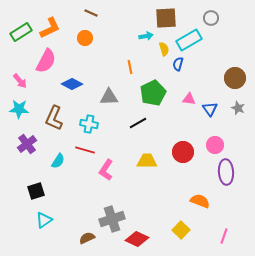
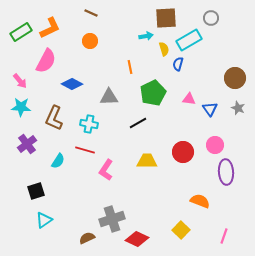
orange circle: moved 5 px right, 3 px down
cyan star: moved 2 px right, 2 px up
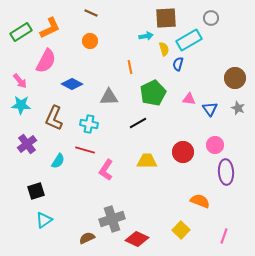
cyan star: moved 2 px up
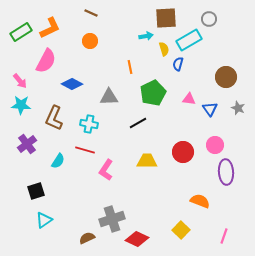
gray circle: moved 2 px left, 1 px down
brown circle: moved 9 px left, 1 px up
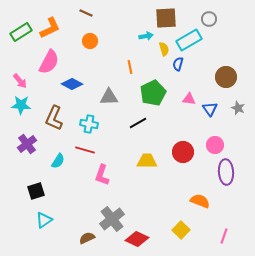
brown line: moved 5 px left
pink semicircle: moved 3 px right, 1 px down
pink L-shape: moved 4 px left, 5 px down; rotated 15 degrees counterclockwise
gray cross: rotated 20 degrees counterclockwise
